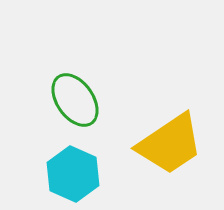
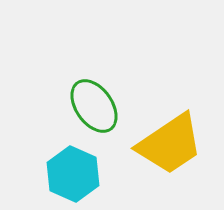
green ellipse: moved 19 px right, 6 px down
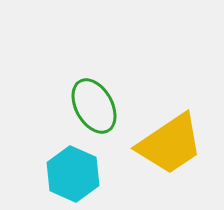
green ellipse: rotated 6 degrees clockwise
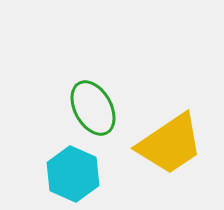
green ellipse: moved 1 px left, 2 px down
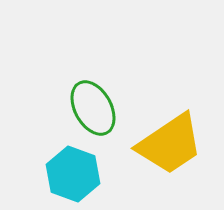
cyan hexagon: rotated 4 degrees counterclockwise
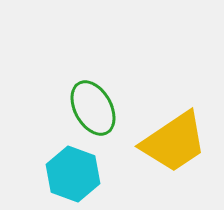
yellow trapezoid: moved 4 px right, 2 px up
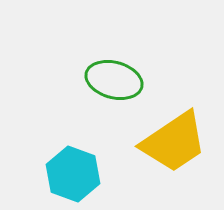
green ellipse: moved 21 px right, 28 px up; rotated 46 degrees counterclockwise
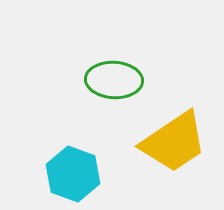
green ellipse: rotated 12 degrees counterclockwise
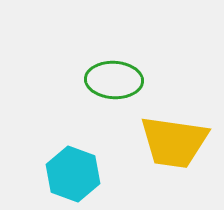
yellow trapezoid: rotated 42 degrees clockwise
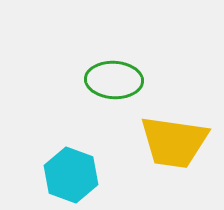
cyan hexagon: moved 2 px left, 1 px down
